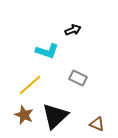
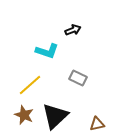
brown triangle: rotated 35 degrees counterclockwise
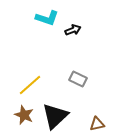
cyan L-shape: moved 33 px up
gray rectangle: moved 1 px down
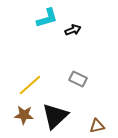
cyan L-shape: rotated 35 degrees counterclockwise
brown star: rotated 18 degrees counterclockwise
brown triangle: moved 2 px down
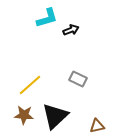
black arrow: moved 2 px left
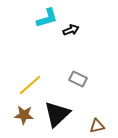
black triangle: moved 2 px right, 2 px up
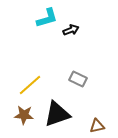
black triangle: rotated 24 degrees clockwise
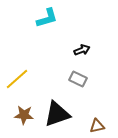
black arrow: moved 11 px right, 20 px down
yellow line: moved 13 px left, 6 px up
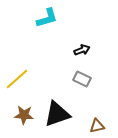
gray rectangle: moved 4 px right
